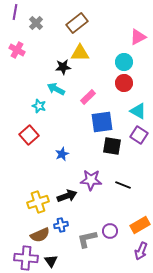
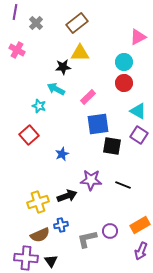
blue square: moved 4 px left, 2 px down
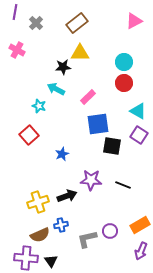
pink triangle: moved 4 px left, 16 px up
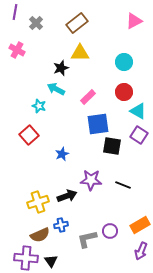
black star: moved 2 px left, 1 px down; rotated 14 degrees counterclockwise
red circle: moved 9 px down
